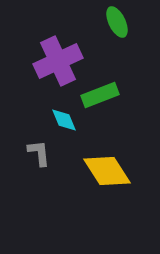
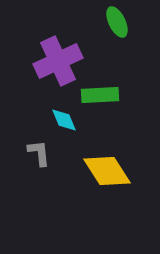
green rectangle: rotated 18 degrees clockwise
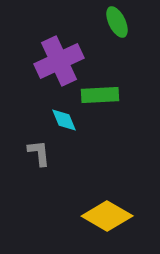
purple cross: moved 1 px right
yellow diamond: moved 45 px down; rotated 27 degrees counterclockwise
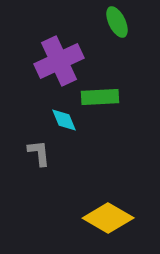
green rectangle: moved 2 px down
yellow diamond: moved 1 px right, 2 px down
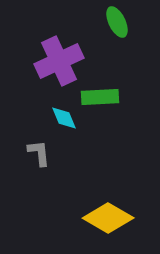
cyan diamond: moved 2 px up
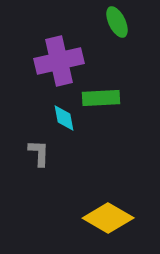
purple cross: rotated 12 degrees clockwise
green rectangle: moved 1 px right, 1 px down
cyan diamond: rotated 12 degrees clockwise
gray L-shape: rotated 8 degrees clockwise
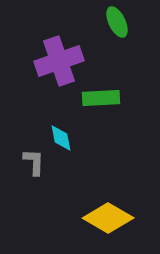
purple cross: rotated 6 degrees counterclockwise
cyan diamond: moved 3 px left, 20 px down
gray L-shape: moved 5 px left, 9 px down
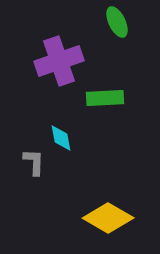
green rectangle: moved 4 px right
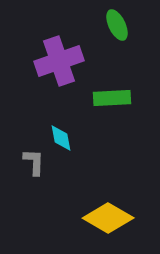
green ellipse: moved 3 px down
green rectangle: moved 7 px right
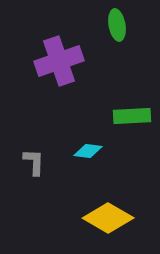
green ellipse: rotated 16 degrees clockwise
green rectangle: moved 20 px right, 18 px down
cyan diamond: moved 27 px right, 13 px down; rotated 72 degrees counterclockwise
